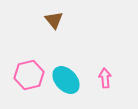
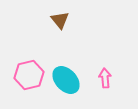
brown triangle: moved 6 px right
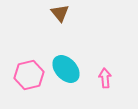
brown triangle: moved 7 px up
cyan ellipse: moved 11 px up
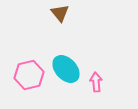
pink arrow: moved 9 px left, 4 px down
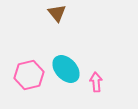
brown triangle: moved 3 px left
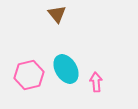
brown triangle: moved 1 px down
cyan ellipse: rotated 12 degrees clockwise
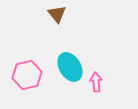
cyan ellipse: moved 4 px right, 2 px up
pink hexagon: moved 2 px left
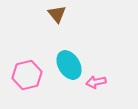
cyan ellipse: moved 1 px left, 2 px up
pink arrow: rotated 96 degrees counterclockwise
